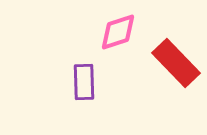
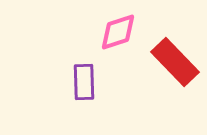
red rectangle: moved 1 px left, 1 px up
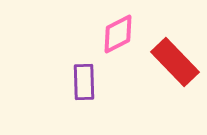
pink diamond: moved 2 px down; rotated 9 degrees counterclockwise
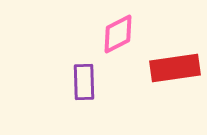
red rectangle: moved 6 px down; rotated 54 degrees counterclockwise
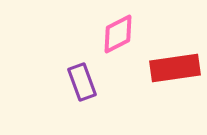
purple rectangle: moved 2 px left; rotated 18 degrees counterclockwise
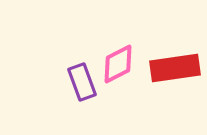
pink diamond: moved 30 px down
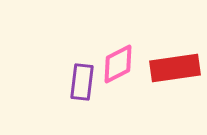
purple rectangle: rotated 27 degrees clockwise
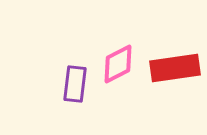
purple rectangle: moved 7 px left, 2 px down
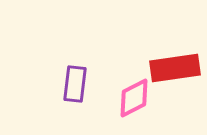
pink diamond: moved 16 px right, 34 px down
